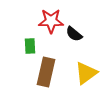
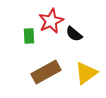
red star: rotated 25 degrees counterclockwise
green rectangle: moved 1 px left, 10 px up
brown rectangle: rotated 48 degrees clockwise
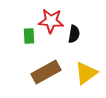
red star: rotated 30 degrees clockwise
black semicircle: rotated 120 degrees counterclockwise
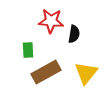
green rectangle: moved 1 px left, 14 px down
yellow triangle: rotated 15 degrees counterclockwise
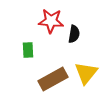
brown rectangle: moved 7 px right, 7 px down
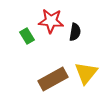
black semicircle: moved 1 px right, 2 px up
green rectangle: moved 1 px left, 14 px up; rotated 28 degrees counterclockwise
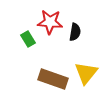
red star: moved 1 px left, 1 px down
green rectangle: moved 1 px right, 3 px down
brown rectangle: rotated 48 degrees clockwise
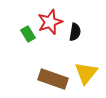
red star: rotated 25 degrees counterclockwise
green rectangle: moved 5 px up
